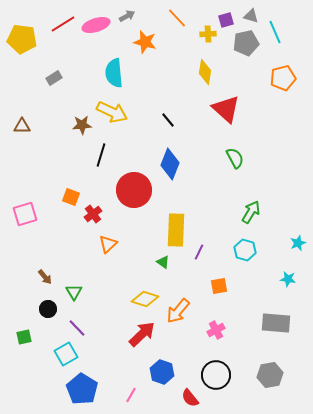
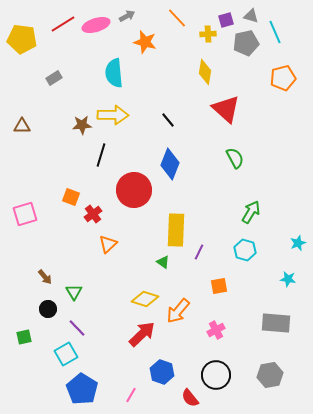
yellow arrow at (112, 112): moved 1 px right, 3 px down; rotated 24 degrees counterclockwise
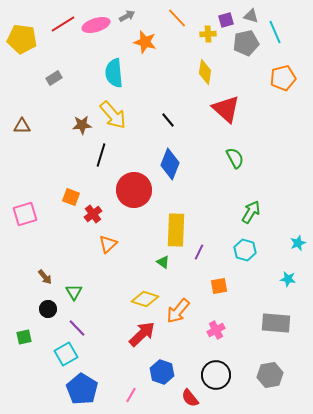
yellow arrow at (113, 115): rotated 48 degrees clockwise
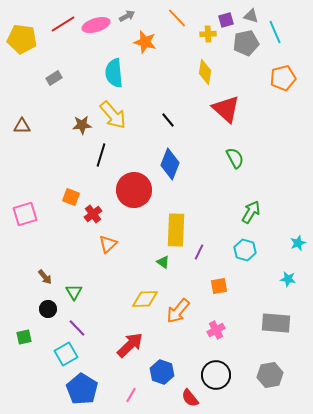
yellow diamond at (145, 299): rotated 20 degrees counterclockwise
red arrow at (142, 334): moved 12 px left, 11 px down
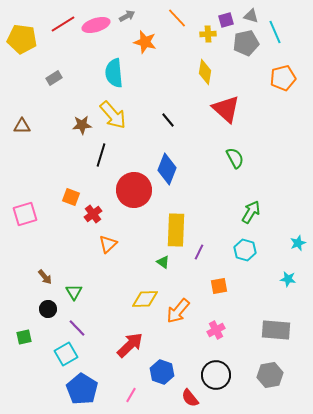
blue diamond at (170, 164): moved 3 px left, 5 px down
gray rectangle at (276, 323): moved 7 px down
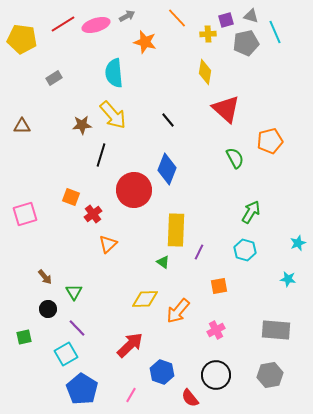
orange pentagon at (283, 78): moved 13 px left, 63 px down
